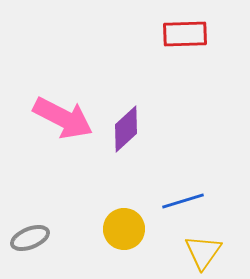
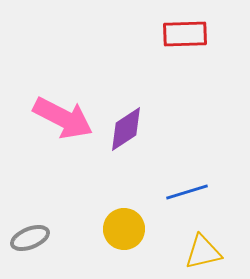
purple diamond: rotated 9 degrees clockwise
blue line: moved 4 px right, 9 px up
yellow triangle: rotated 42 degrees clockwise
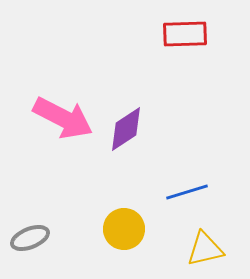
yellow triangle: moved 2 px right, 3 px up
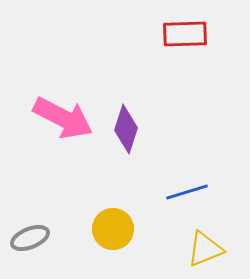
purple diamond: rotated 39 degrees counterclockwise
yellow circle: moved 11 px left
yellow triangle: rotated 9 degrees counterclockwise
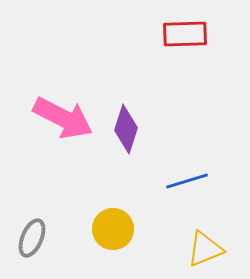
blue line: moved 11 px up
gray ellipse: moved 2 px right; rotated 45 degrees counterclockwise
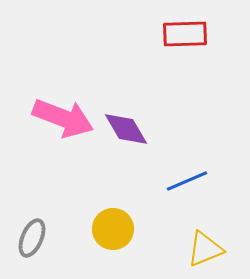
pink arrow: rotated 6 degrees counterclockwise
purple diamond: rotated 48 degrees counterclockwise
blue line: rotated 6 degrees counterclockwise
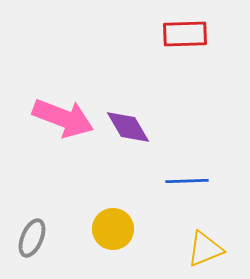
purple diamond: moved 2 px right, 2 px up
blue line: rotated 21 degrees clockwise
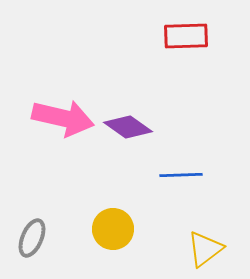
red rectangle: moved 1 px right, 2 px down
pink arrow: rotated 8 degrees counterclockwise
purple diamond: rotated 24 degrees counterclockwise
blue line: moved 6 px left, 6 px up
yellow triangle: rotated 15 degrees counterclockwise
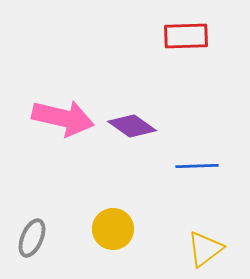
purple diamond: moved 4 px right, 1 px up
blue line: moved 16 px right, 9 px up
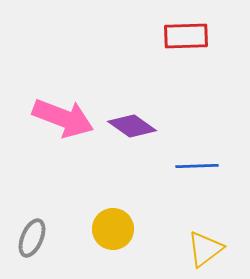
pink arrow: rotated 8 degrees clockwise
